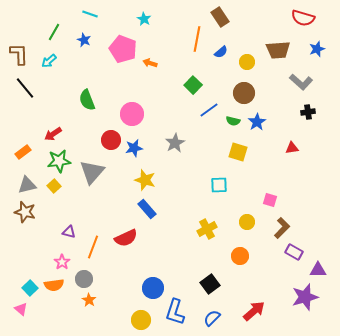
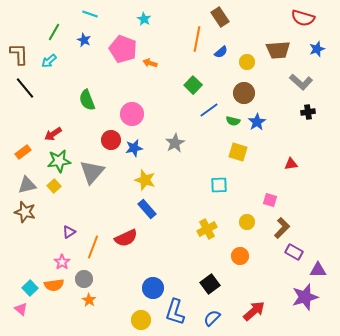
red triangle at (292, 148): moved 1 px left, 16 px down
purple triangle at (69, 232): rotated 48 degrees counterclockwise
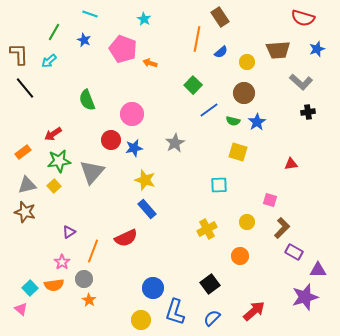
orange line at (93, 247): moved 4 px down
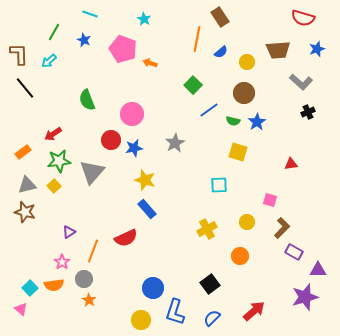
black cross at (308, 112): rotated 16 degrees counterclockwise
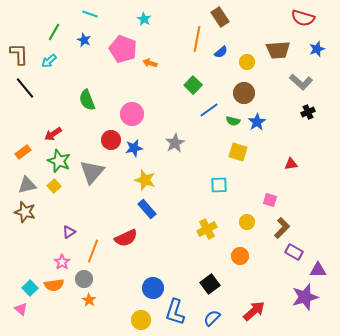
green star at (59, 161): rotated 30 degrees clockwise
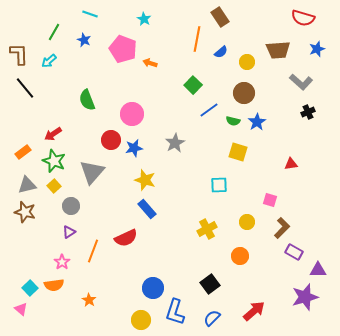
green star at (59, 161): moved 5 px left
gray circle at (84, 279): moved 13 px left, 73 px up
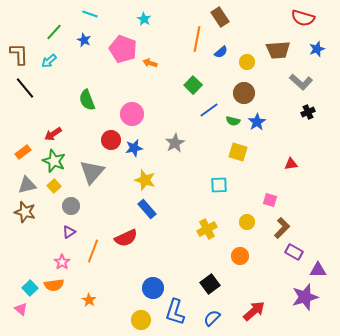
green line at (54, 32): rotated 12 degrees clockwise
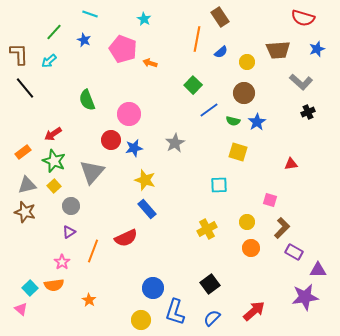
pink circle at (132, 114): moved 3 px left
orange circle at (240, 256): moved 11 px right, 8 px up
purple star at (305, 297): rotated 8 degrees clockwise
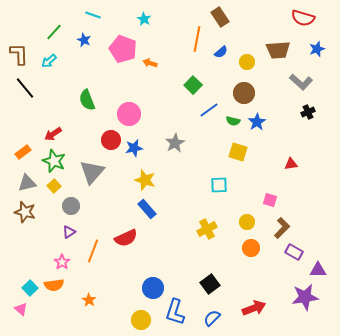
cyan line at (90, 14): moved 3 px right, 1 px down
gray triangle at (27, 185): moved 2 px up
red arrow at (254, 311): moved 3 px up; rotated 20 degrees clockwise
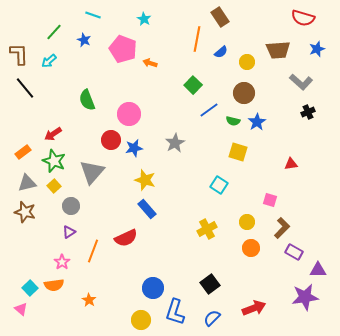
cyan square at (219, 185): rotated 36 degrees clockwise
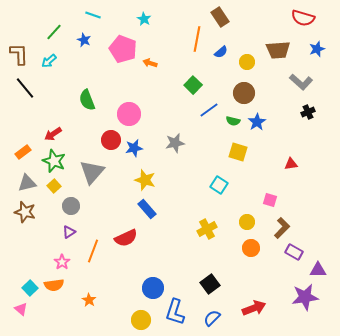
gray star at (175, 143): rotated 18 degrees clockwise
